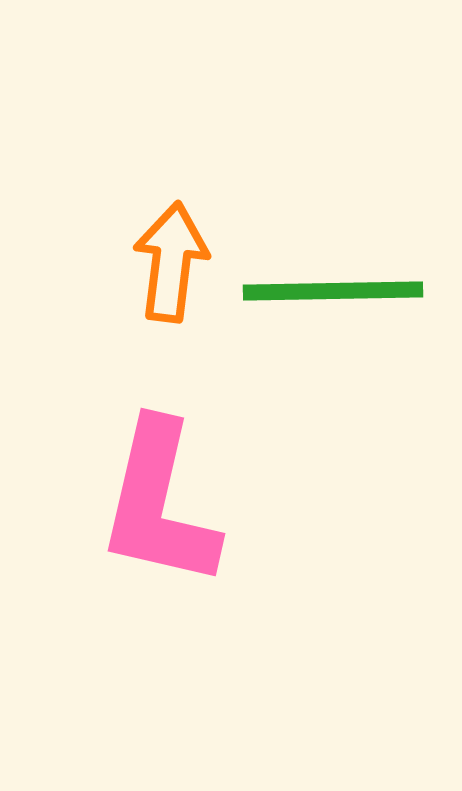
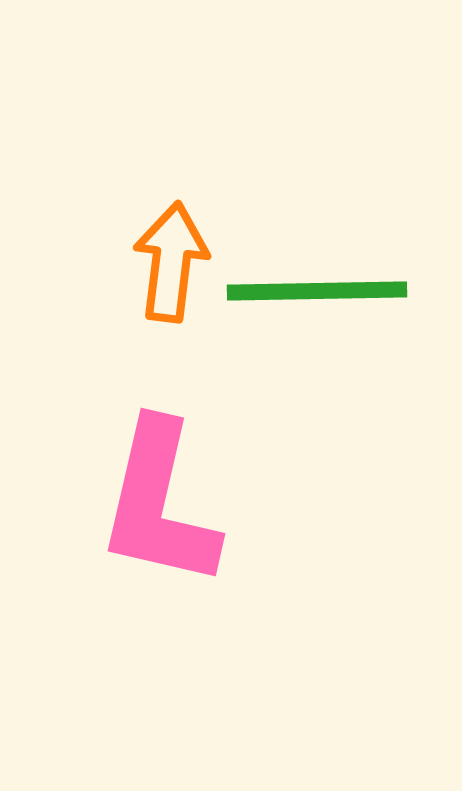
green line: moved 16 px left
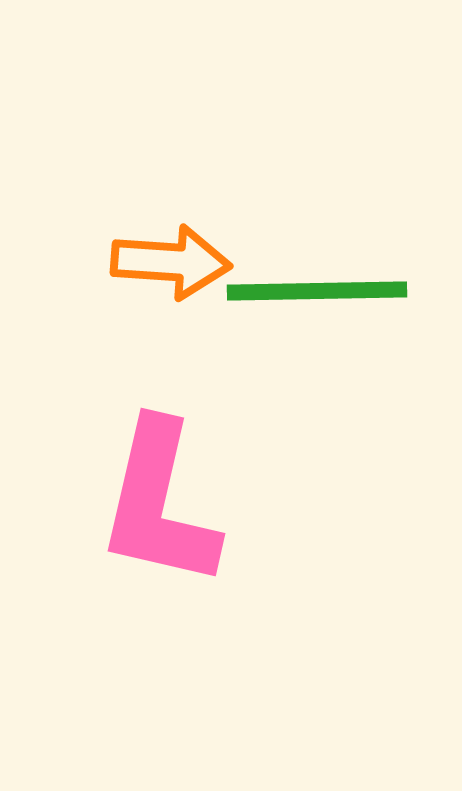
orange arrow: rotated 87 degrees clockwise
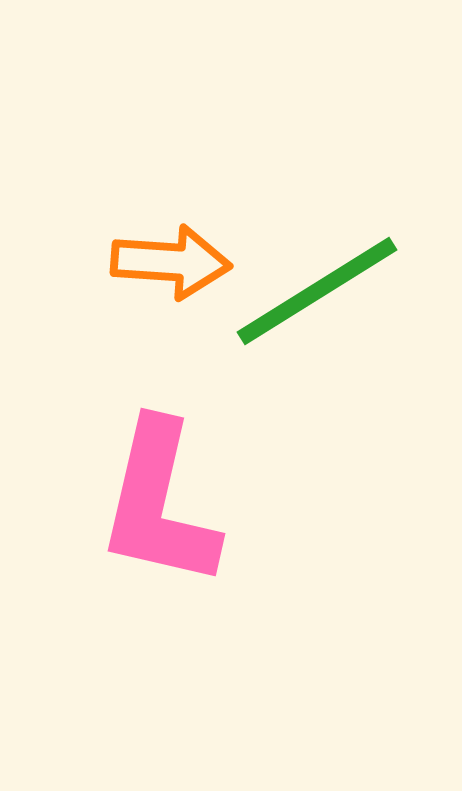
green line: rotated 31 degrees counterclockwise
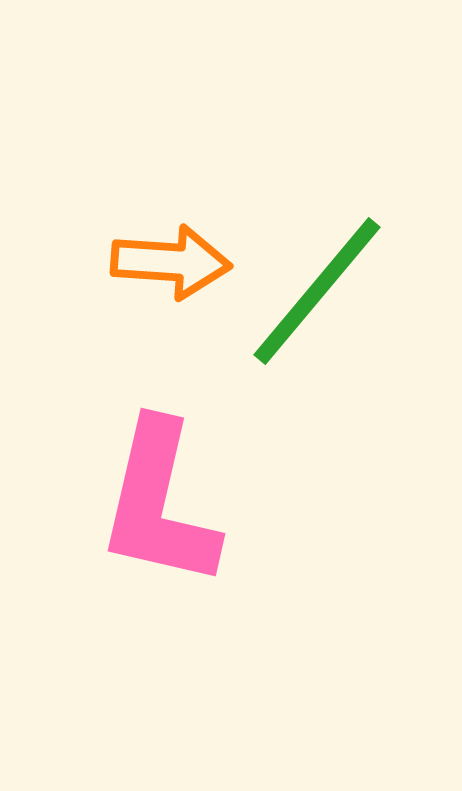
green line: rotated 18 degrees counterclockwise
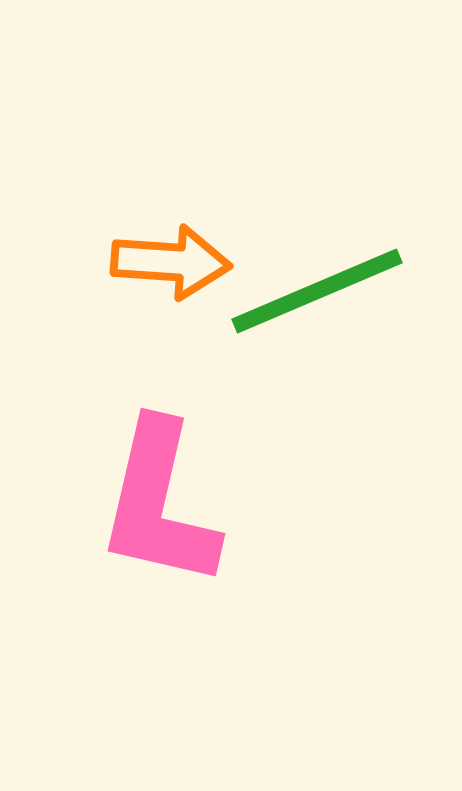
green line: rotated 27 degrees clockwise
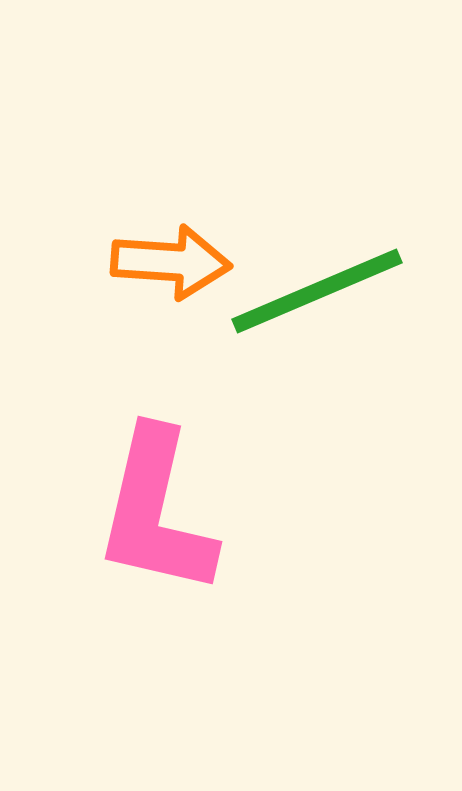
pink L-shape: moved 3 px left, 8 px down
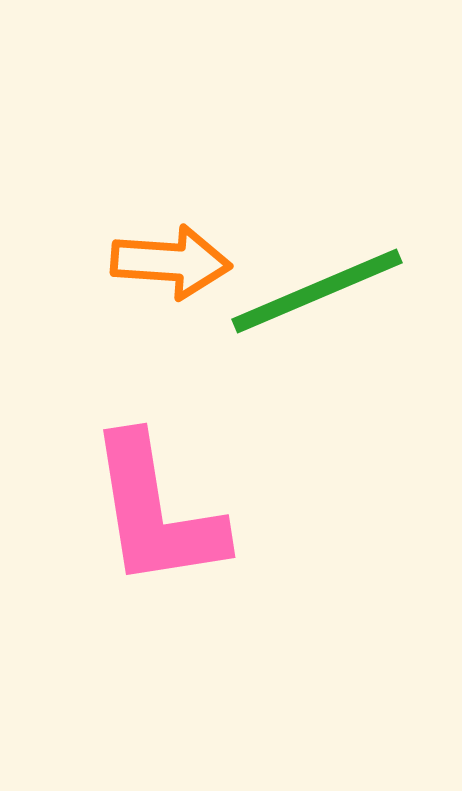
pink L-shape: rotated 22 degrees counterclockwise
